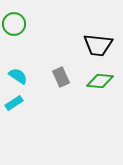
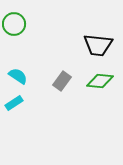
gray rectangle: moved 1 px right, 4 px down; rotated 60 degrees clockwise
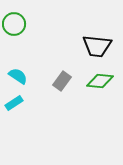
black trapezoid: moved 1 px left, 1 px down
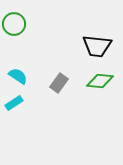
gray rectangle: moved 3 px left, 2 px down
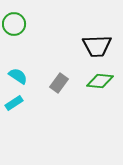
black trapezoid: rotated 8 degrees counterclockwise
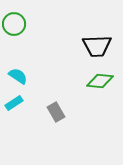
gray rectangle: moved 3 px left, 29 px down; rotated 66 degrees counterclockwise
